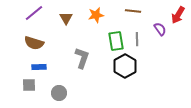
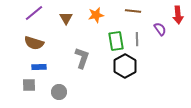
red arrow: rotated 36 degrees counterclockwise
gray circle: moved 1 px up
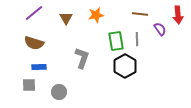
brown line: moved 7 px right, 3 px down
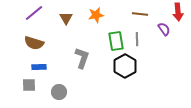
red arrow: moved 3 px up
purple semicircle: moved 4 px right
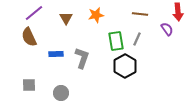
purple semicircle: moved 3 px right
gray line: rotated 24 degrees clockwise
brown semicircle: moved 5 px left, 6 px up; rotated 48 degrees clockwise
blue rectangle: moved 17 px right, 13 px up
gray circle: moved 2 px right, 1 px down
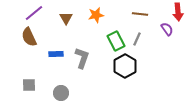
green rectangle: rotated 18 degrees counterclockwise
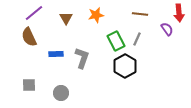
red arrow: moved 1 px right, 1 px down
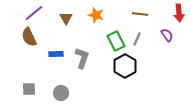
orange star: rotated 28 degrees clockwise
purple semicircle: moved 6 px down
gray square: moved 4 px down
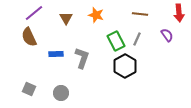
gray square: rotated 24 degrees clockwise
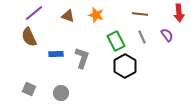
brown triangle: moved 2 px right, 2 px up; rotated 40 degrees counterclockwise
gray line: moved 5 px right, 2 px up; rotated 48 degrees counterclockwise
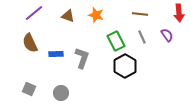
brown semicircle: moved 1 px right, 6 px down
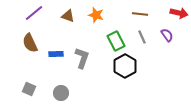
red arrow: rotated 72 degrees counterclockwise
